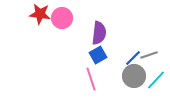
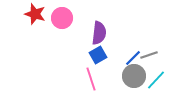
red star: moved 5 px left; rotated 10 degrees clockwise
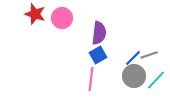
pink line: rotated 25 degrees clockwise
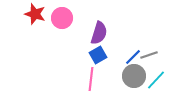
purple semicircle: rotated 10 degrees clockwise
blue line: moved 1 px up
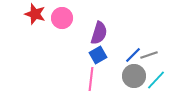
blue line: moved 2 px up
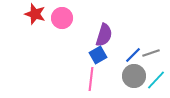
purple semicircle: moved 5 px right, 2 px down
gray line: moved 2 px right, 2 px up
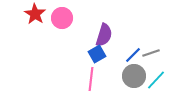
red star: rotated 15 degrees clockwise
blue square: moved 1 px left, 1 px up
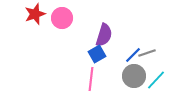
red star: rotated 20 degrees clockwise
gray line: moved 4 px left
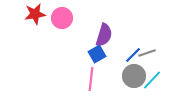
red star: rotated 10 degrees clockwise
cyan line: moved 4 px left
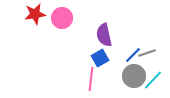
purple semicircle: rotated 150 degrees clockwise
blue square: moved 3 px right, 4 px down
cyan line: moved 1 px right
